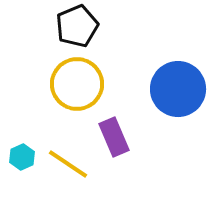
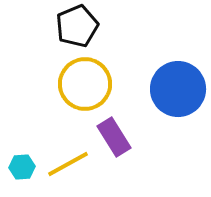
yellow circle: moved 8 px right
purple rectangle: rotated 9 degrees counterclockwise
cyan hexagon: moved 10 px down; rotated 20 degrees clockwise
yellow line: rotated 63 degrees counterclockwise
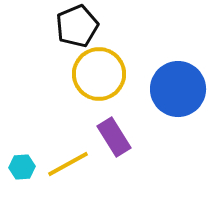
yellow circle: moved 14 px right, 10 px up
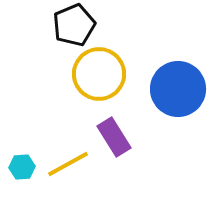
black pentagon: moved 3 px left, 1 px up
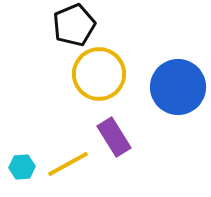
blue circle: moved 2 px up
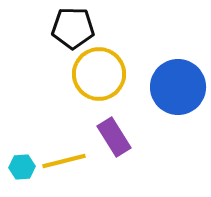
black pentagon: moved 1 px left, 3 px down; rotated 24 degrees clockwise
yellow line: moved 4 px left, 3 px up; rotated 15 degrees clockwise
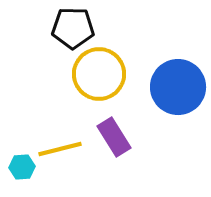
yellow line: moved 4 px left, 12 px up
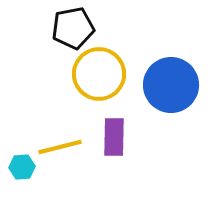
black pentagon: rotated 12 degrees counterclockwise
blue circle: moved 7 px left, 2 px up
purple rectangle: rotated 33 degrees clockwise
yellow line: moved 2 px up
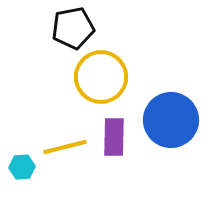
yellow circle: moved 2 px right, 3 px down
blue circle: moved 35 px down
yellow line: moved 5 px right
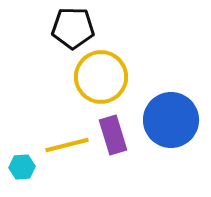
black pentagon: rotated 12 degrees clockwise
purple rectangle: moved 1 px left, 2 px up; rotated 18 degrees counterclockwise
yellow line: moved 2 px right, 2 px up
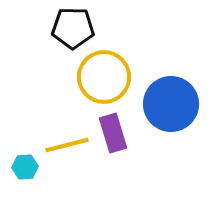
yellow circle: moved 3 px right
blue circle: moved 16 px up
purple rectangle: moved 2 px up
cyan hexagon: moved 3 px right
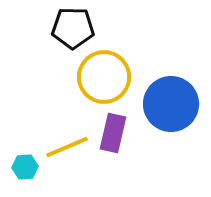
purple rectangle: rotated 30 degrees clockwise
yellow line: moved 2 px down; rotated 9 degrees counterclockwise
